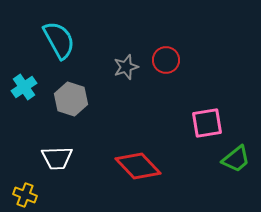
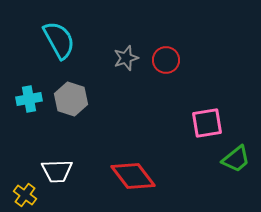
gray star: moved 9 px up
cyan cross: moved 5 px right, 12 px down; rotated 25 degrees clockwise
white trapezoid: moved 13 px down
red diamond: moved 5 px left, 10 px down; rotated 6 degrees clockwise
yellow cross: rotated 15 degrees clockwise
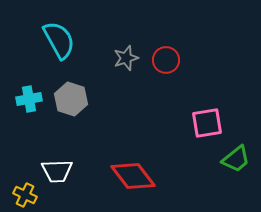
yellow cross: rotated 10 degrees counterclockwise
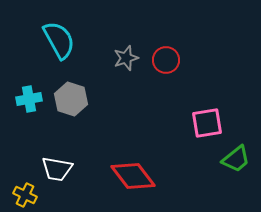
white trapezoid: moved 2 px up; rotated 12 degrees clockwise
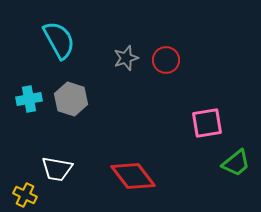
green trapezoid: moved 4 px down
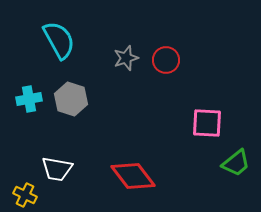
pink square: rotated 12 degrees clockwise
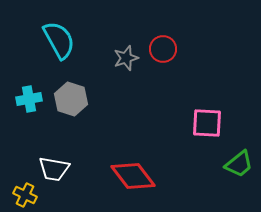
red circle: moved 3 px left, 11 px up
green trapezoid: moved 3 px right, 1 px down
white trapezoid: moved 3 px left
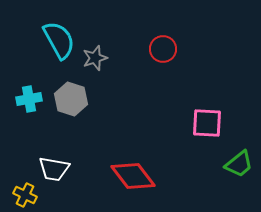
gray star: moved 31 px left
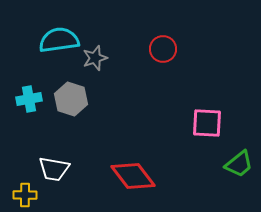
cyan semicircle: rotated 69 degrees counterclockwise
yellow cross: rotated 25 degrees counterclockwise
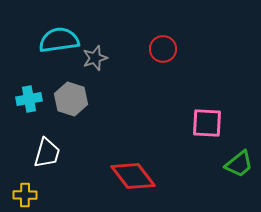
white trapezoid: moved 7 px left, 16 px up; rotated 84 degrees counterclockwise
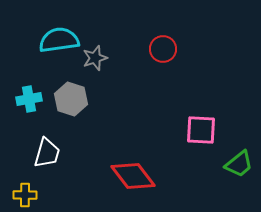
pink square: moved 6 px left, 7 px down
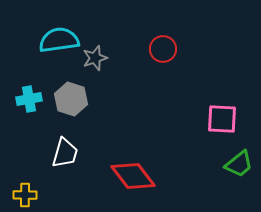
pink square: moved 21 px right, 11 px up
white trapezoid: moved 18 px right
